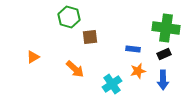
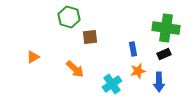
blue rectangle: rotated 72 degrees clockwise
blue arrow: moved 4 px left, 2 px down
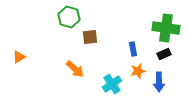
orange triangle: moved 14 px left
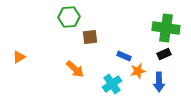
green hexagon: rotated 20 degrees counterclockwise
blue rectangle: moved 9 px left, 7 px down; rotated 56 degrees counterclockwise
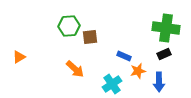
green hexagon: moved 9 px down
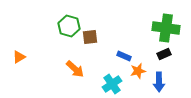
green hexagon: rotated 20 degrees clockwise
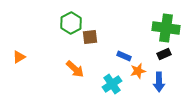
green hexagon: moved 2 px right, 3 px up; rotated 15 degrees clockwise
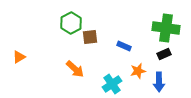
blue rectangle: moved 10 px up
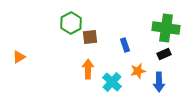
blue rectangle: moved 1 px right, 1 px up; rotated 48 degrees clockwise
orange arrow: moved 13 px right; rotated 132 degrees counterclockwise
cyan cross: moved 2 px up; rotated 12 degrees counterclockwise
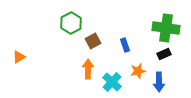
brown square: moved 3 px right, 4 px down; rotated 21 degrees counterclockwise
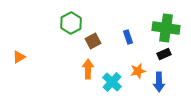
blue rectangle: moved 3 px right, 8 px up
